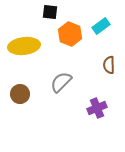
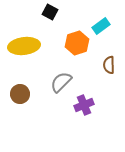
black square: rotated 21 degrees clockwise
orange hexagon: moved 7 px right, 9 px down; rotated 20 degrees clockwise
purple cross: moved 13 px left, 3 px up
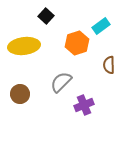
black square: moved 4 px left, 4 px down; rotated 14 degrees clockwise
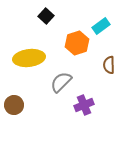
yellow ellipse: moved 5 px right, 12 px down
brown circle: moved 6 px left, 11 px down
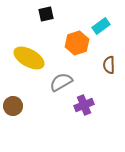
black square: moved 2 px up; rotated 35 degrees clockwise
yellow ellipse: rotated 36 degrees clockwise
gray semicircle: rotated 15 degrees clockwise
brown circle: moved 1 px left, 1 px down
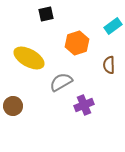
cyan rectangle: moved 12 px right
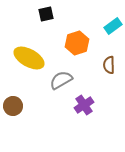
gray semicircle: moved 2 px up
purple cross: rotated 12 degrees counterclockwise
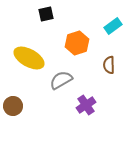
purple cross: moved 2 px right
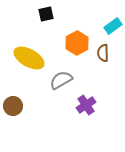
orange hexagon: rotated 10 degrees counterclockwise
brown semicircle: moved 6 px left, 12 px up
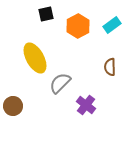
cyan rectangle: moved 1 px left, 1 px up
orange hexagon: moved 1 px right, 17 px up
brown semicircle: moved 7 px right, 14 px down
yellow ellipse: moved 6 px right; rotated 32 degrees clockwise
gray semicircle: moved 1 px left, 3 px down; rotated 15 degrees counterclockwise
purple cross: rotated 18 degrees counterclockwise
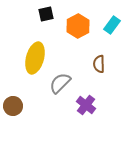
cyan rectangle: rotated 18 degrees counterclockwise
yellow ellipse: rotated 44 degrees clockwise
brown semicircle: moved 11 px left, 3 px up
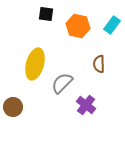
black square: rotated 21 degrees clockwise
orange hexagon: rotated 20 degrees counterclockwise
yellow ellipse: moved 6 px down
gray semicircle: moved 2 px right
brown circle: moved 1 px down
